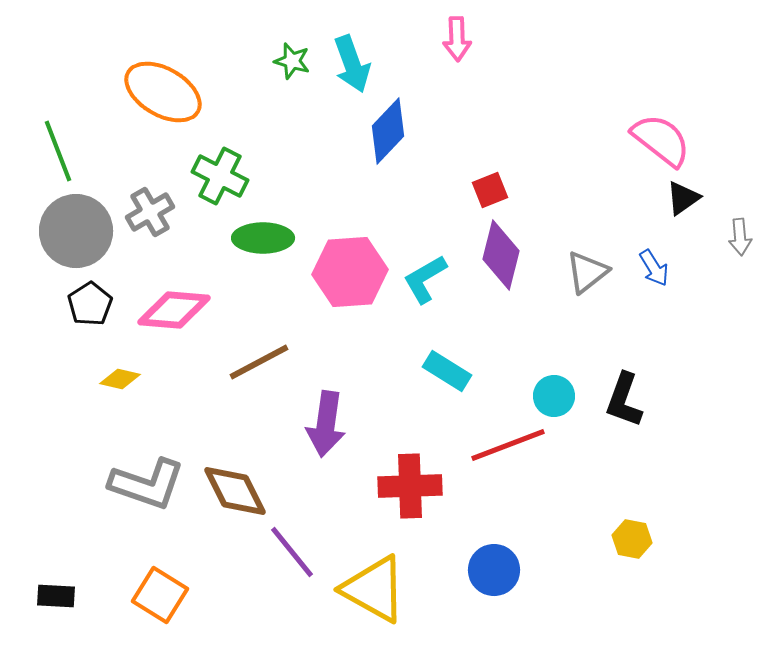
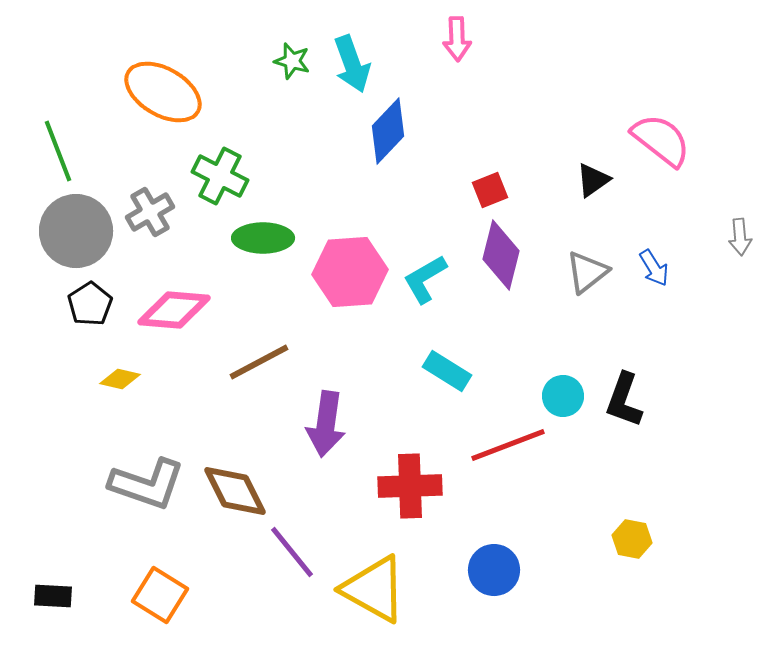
black triangle: moved 90 px left, 18 px up
cyan circle: moved 9 px right
black rectangle: moved 3 px left
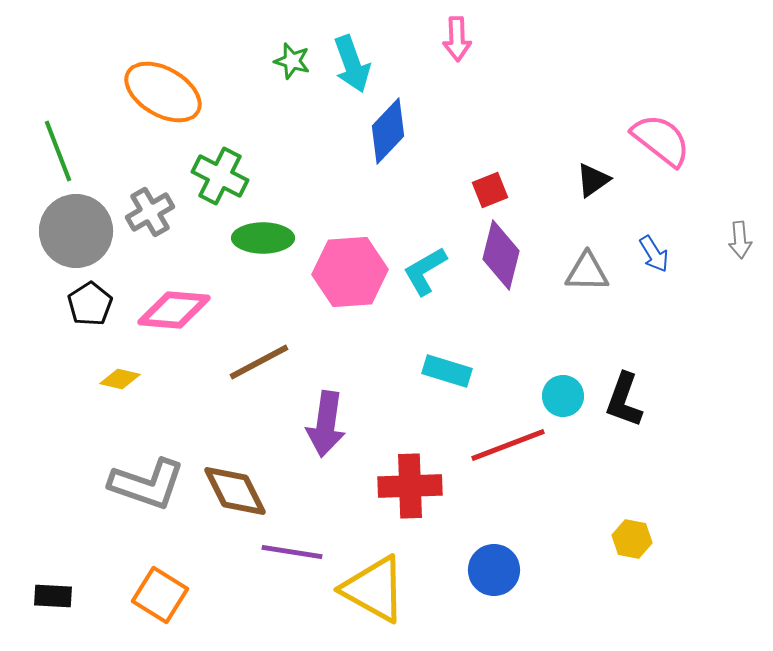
gray arrow: moved 3 px down
blue arrow: moved 14 px up
gray triangle: rotated 39 degrees clockwise
cyan L-shape: moved 8 px up
cyan rectangle: rotated 15 degrees counterclockwise
purple line: rotated 42 degrees counterclockwise
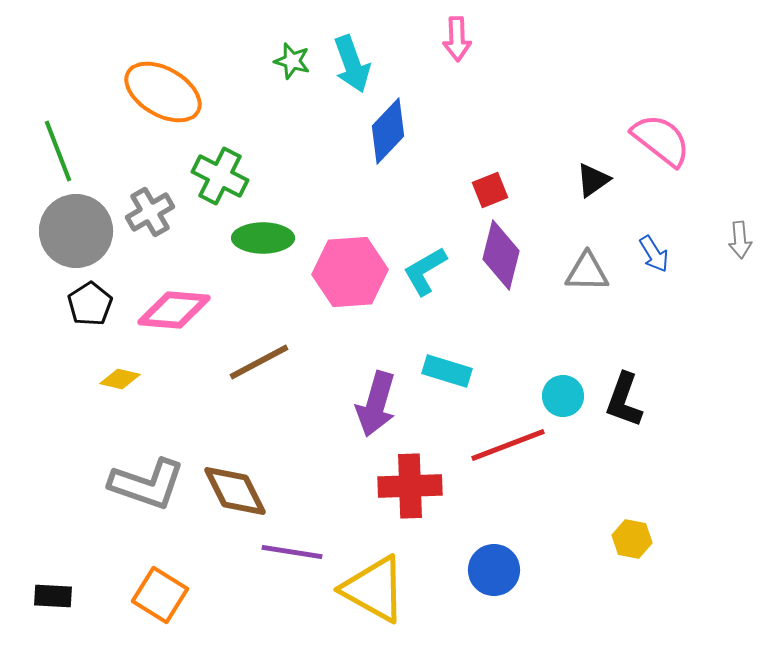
purple arrow: moved 50 px right, 20 px up; rotated 8 degrees clockwise
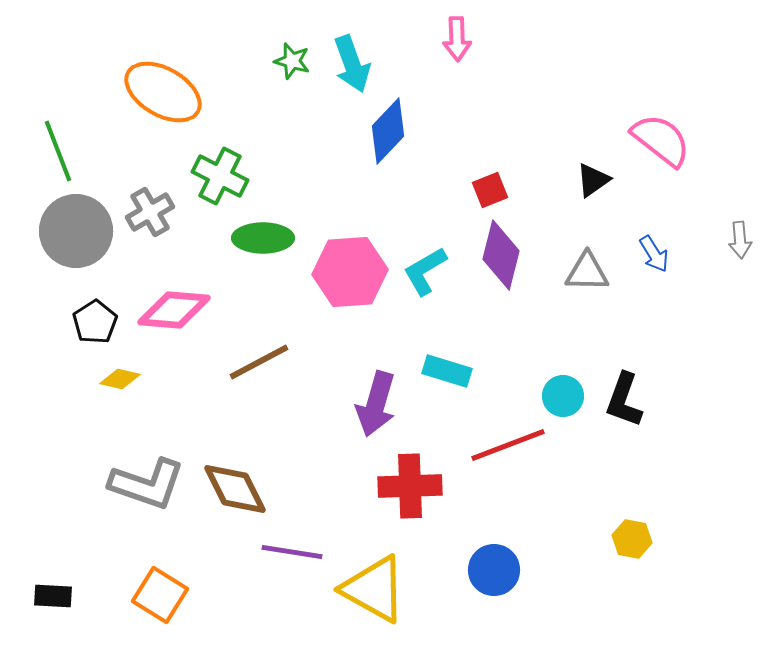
black pentagon: moved 5 px right, 18 px down
brown diamond: moved 2 px up
